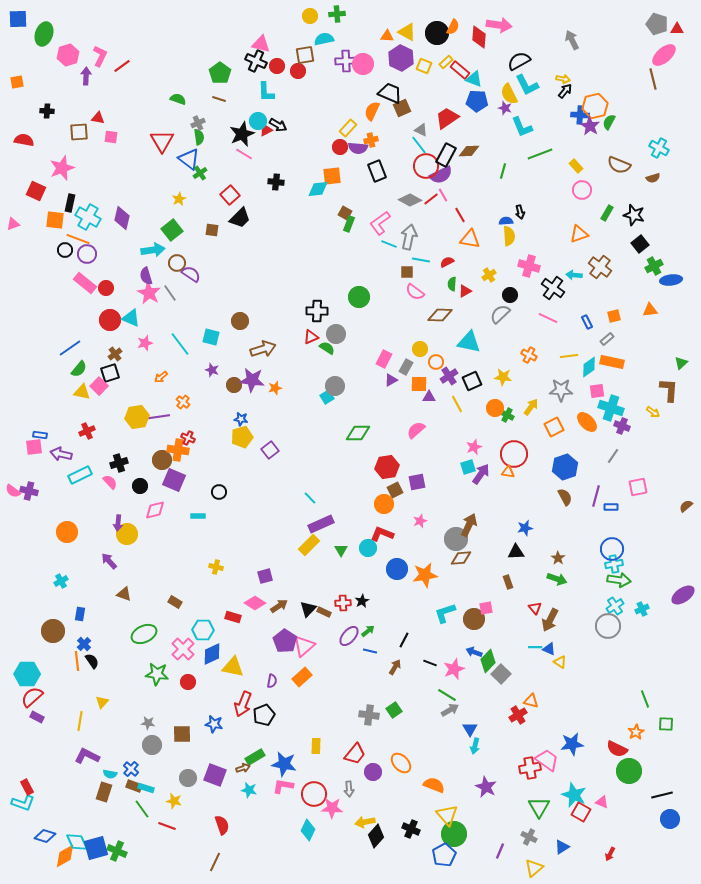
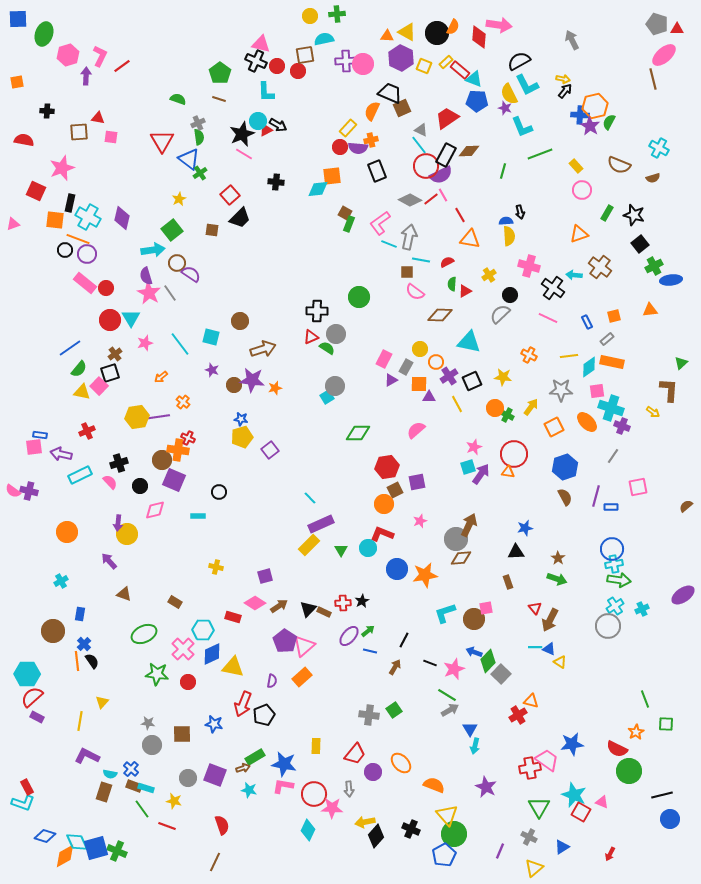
cyan triangle at (131, 318): rotated 36 degrees clockwise
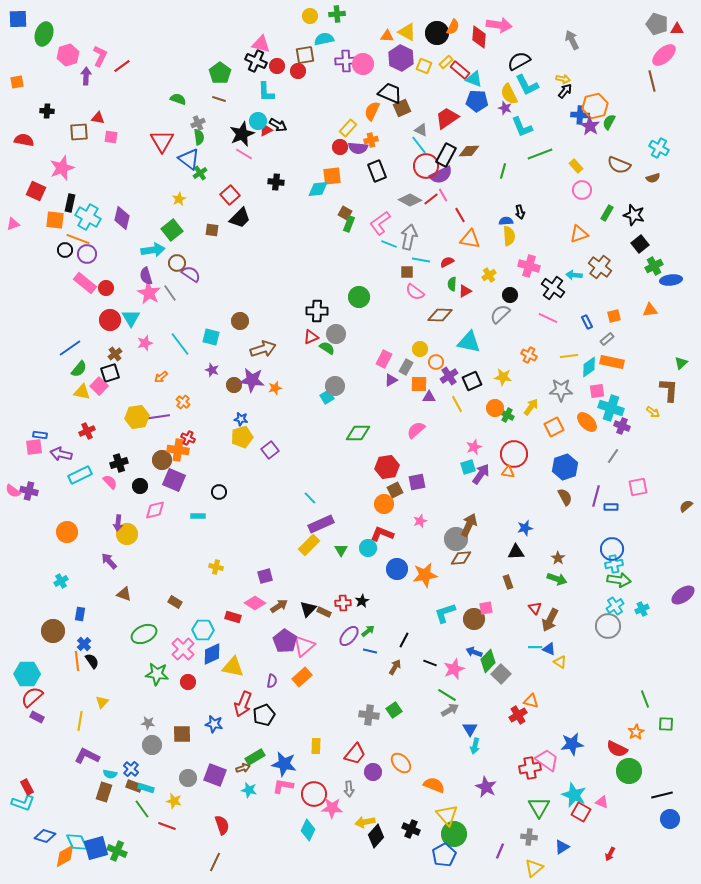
brown line at (653, 79): moved 1 px left, 2 px down
gray cross at (529, 837): rotated 21 degrees counterclockwise
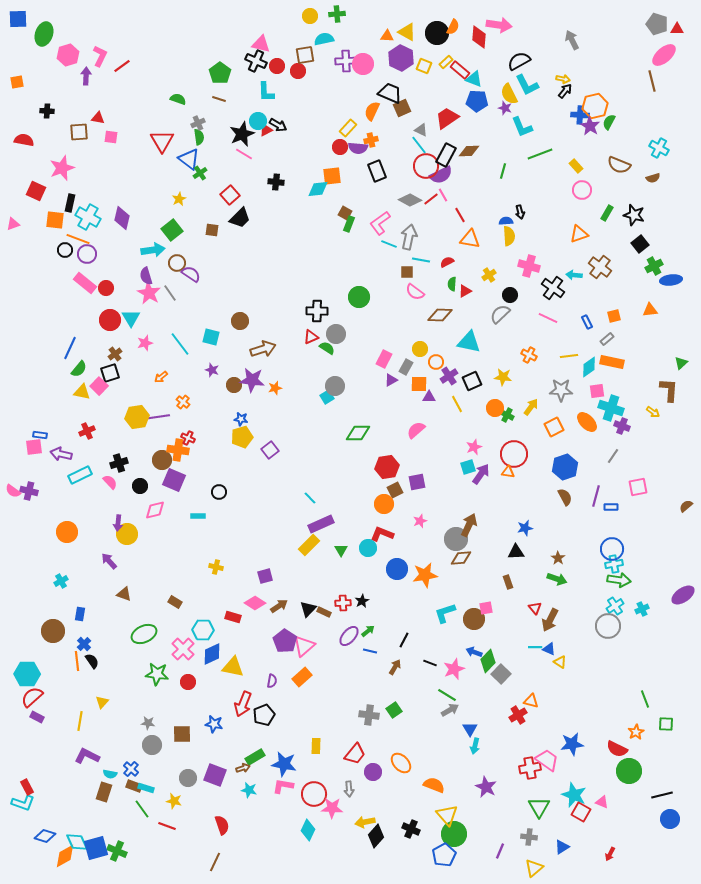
blue line at (70, 348): rotated 30 degrees counterclockwise
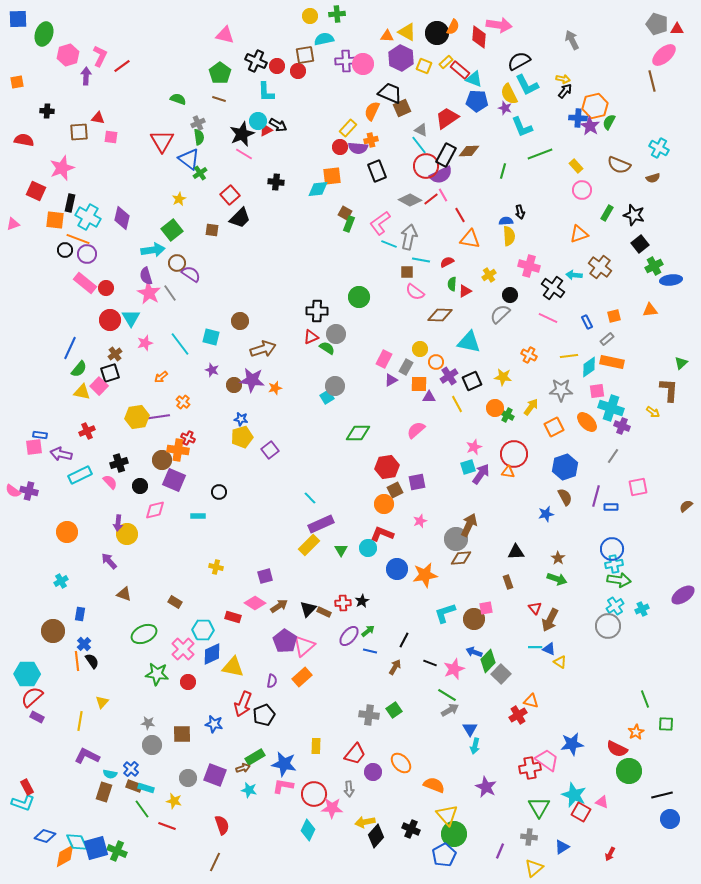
pink triangle at (261, 44): moved 36 px left, 9 px up
blue cross at (580, 115): moved 2 px left, 3 px down
blue star at (525, 528): moved 21 px right, 14 px up
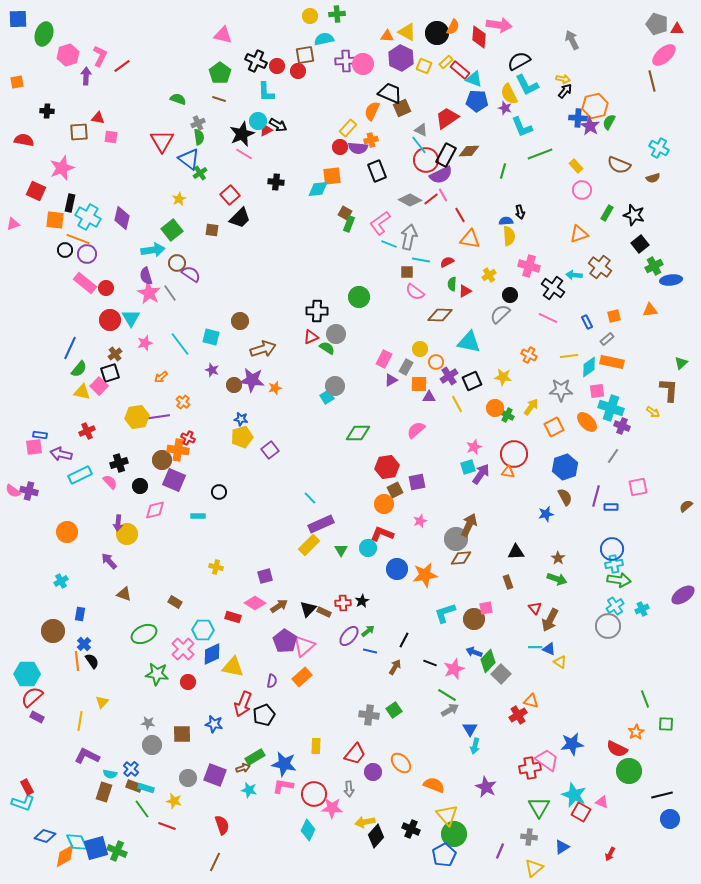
pink triangle at (225, 35): moved 2 px left
red circle at (426, 166): moved 6 px up
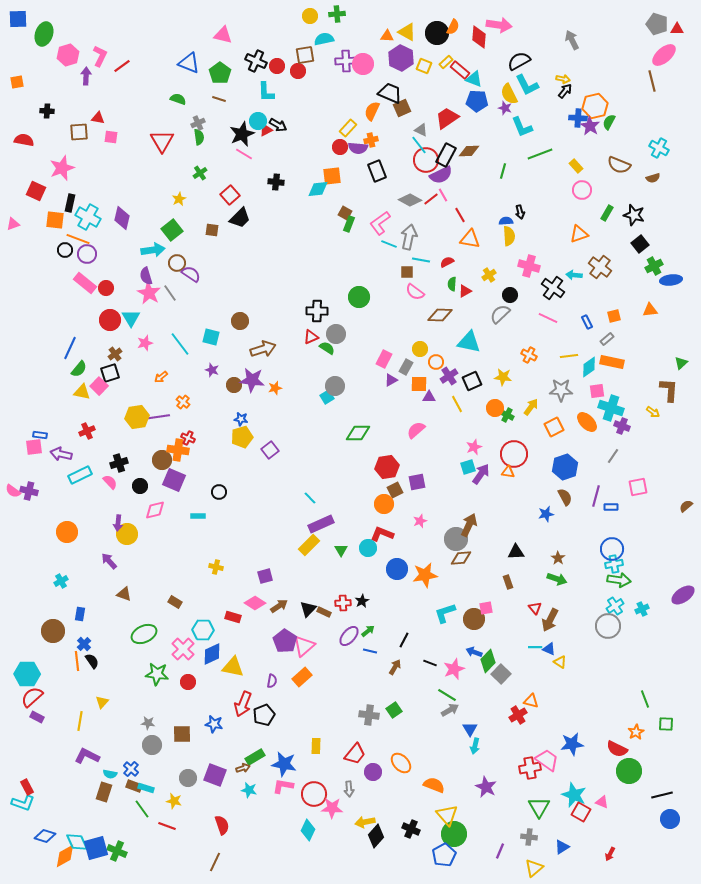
blue triangle at (189, 159): moved 96 px up; rotated 15 degrees counterclockwise
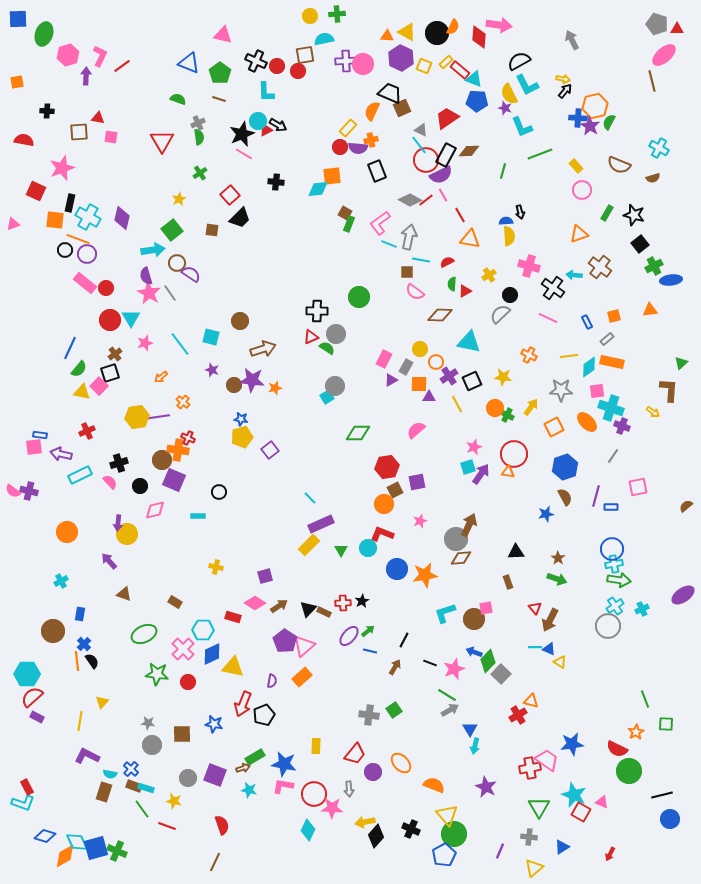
red line at (431, 199): moved 5 px left, 1 px down
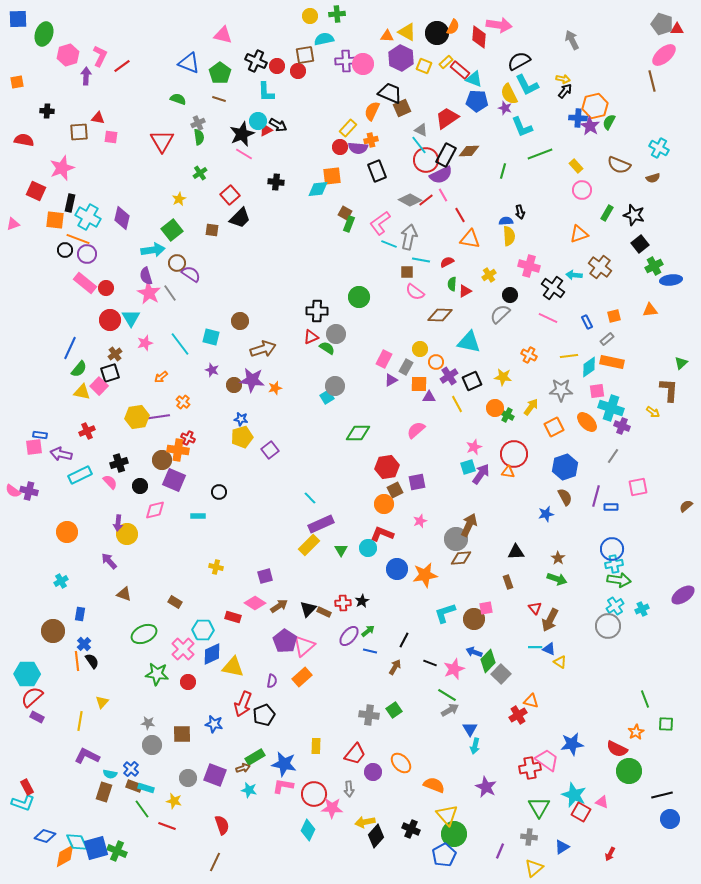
gray pentagon at (657, 24): moved 5 px right
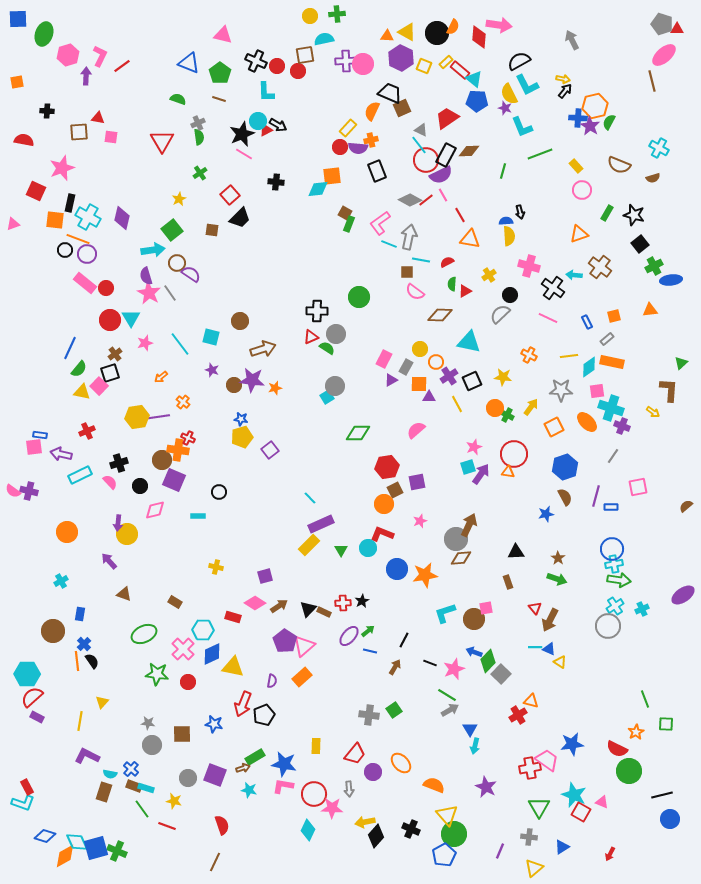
cyan triangle at (474, 79): rotated 18 degrees clockwise
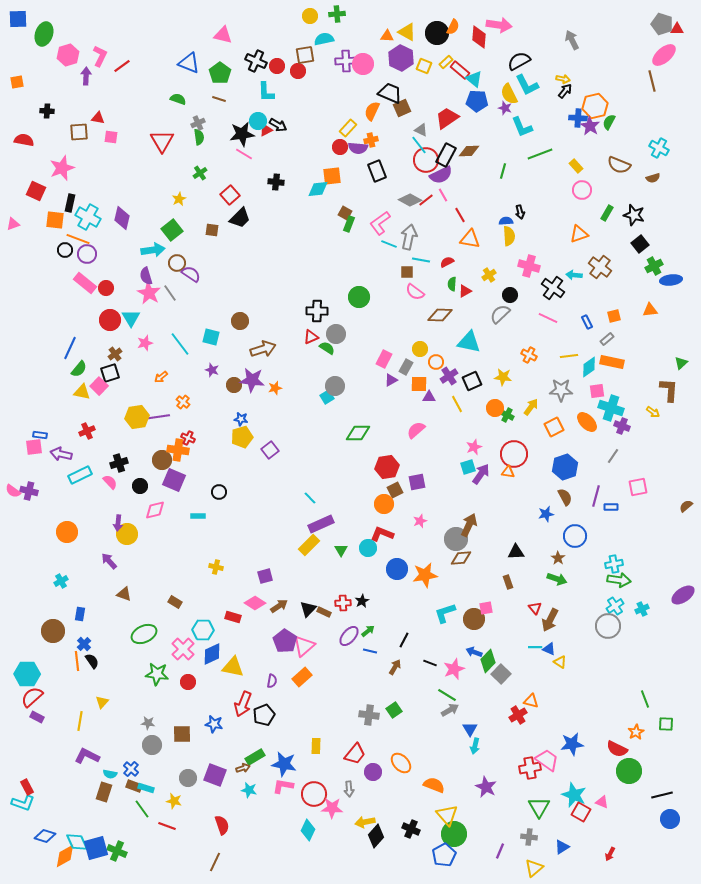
black star at (242, 134): rotated 15 degrees clockwise
blue circle at (612, 549): moved 37 px left, 13 px up
